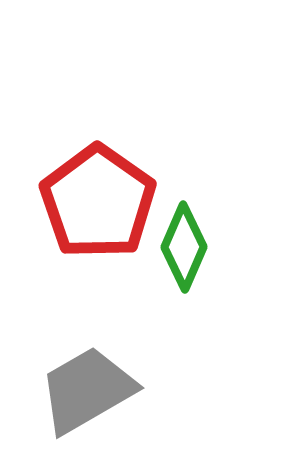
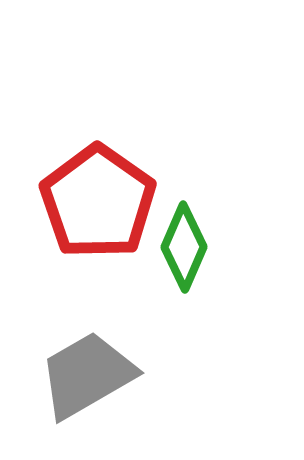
gray trapezoid: moved 15 px up
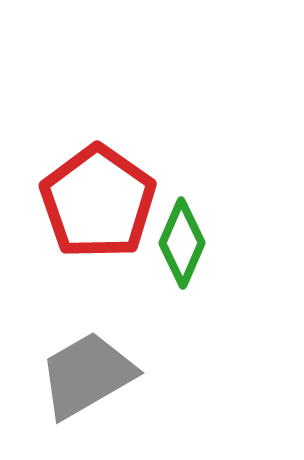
green diamond: moved 2 px left, 4 px up
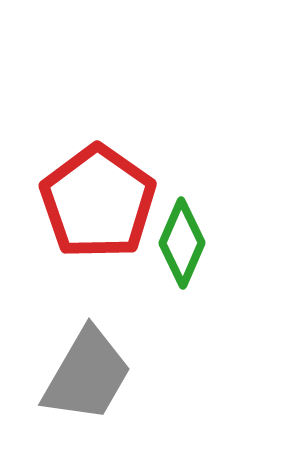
gray trapezoid: rotated 150 degrees clockwise
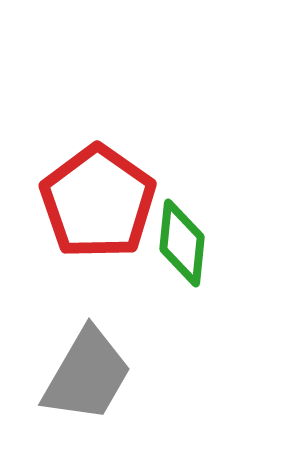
green diamond: rotated 18 degrees counterclockwise
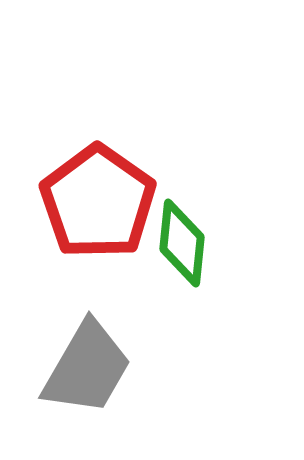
gray trapezoid: moved 7 px up
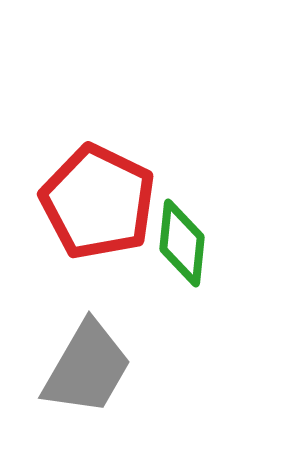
red pentagon: rotated 9 degrees counterclockwise
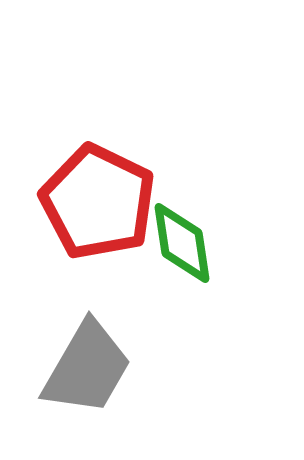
green diamond: rotated 14 degrees counterclockwise
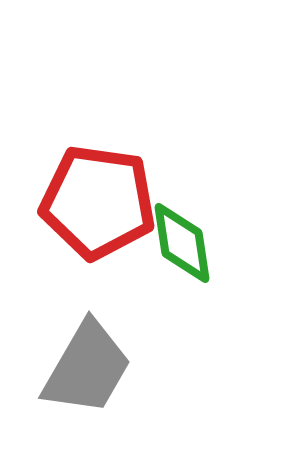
red pentagon: rotated 18 degrees counterclockwise
